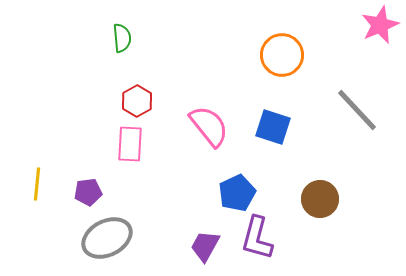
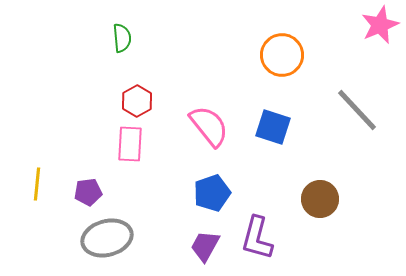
blue pentagon: moved 25 px left; rotated 6 degrees clockwise
gray ellipse: rotated 12 degrees clockwise
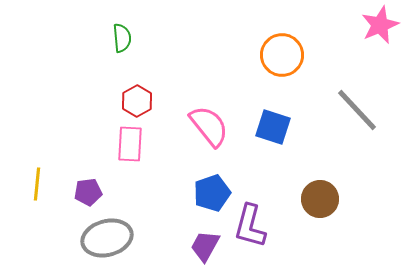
purple L-shape: moved 7 px left, 12 px up
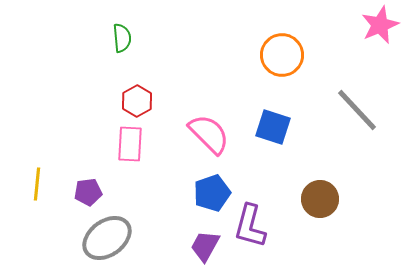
pink semicircle: moved 8 px down; rotated 6 degrees counterclockwise
gray ellipse: rotated 21 degrees counterclockwise
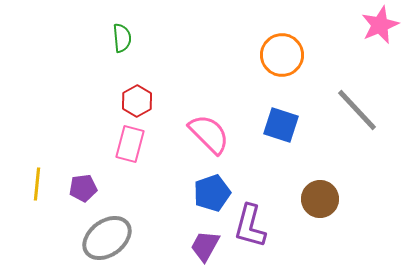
blue square: moved 8 px right, 2 px up
pink rectangle: rotated 12 degrees clockwise
purple pentagon: moved 5 px left, 4 px up
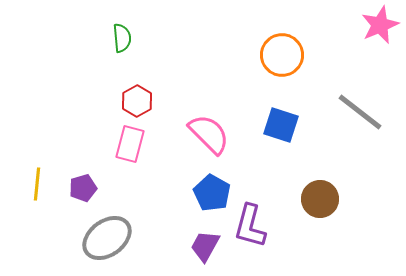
gray line: moved 3 px right, 2 px down; rotated 9 degrees counterclockwise
purple pentagon: rotated 8 degrees counterclockwise
blue pentagon: rotated 24 degrees counterclockwise
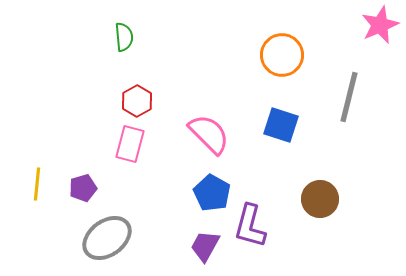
green semicircle: moved 2 px right, 1 px up
gray line: moved 11 px left, 15 px up; rotated 66 degrees clockwise
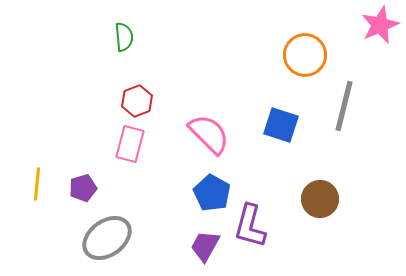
orange circle: moved 23 px right
gray line: moved 5 px left, 9 px down
red hexagon: rotated 8 degrees clockwise
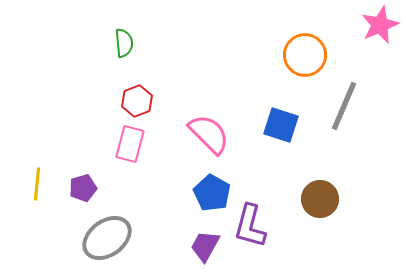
green semicircle: moved 6 px down
gray line: rotated 9 degrees clockwise
